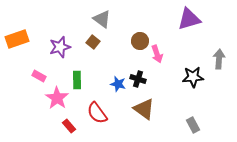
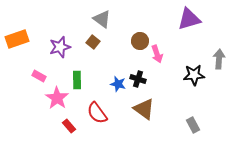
black star: moved 1 px right, 2 px up
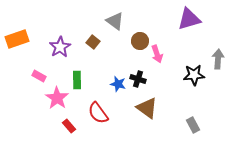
gray triangle: moved 13 px right, 2 px down
purple star: rotated 15 degrees counterclockwise
gray arrow: moved 1 px left
brown triangle: moved 3 px right, 1 px up
red semicircle: moved 1 px right
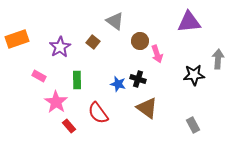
purple triangle: moved 3 px down; rotated 10 degrees clockwise
pink star: moved 1 px left, 4 px down
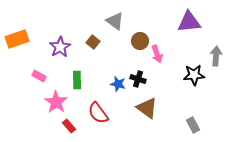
gray arrow: moved 2 px left, 3 px up
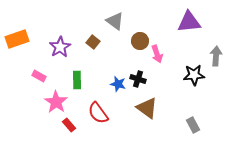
red rectangle: moved 1 px up
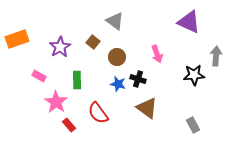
purple triangle: rotated 30 degrees clockwise
brown circle: moved 23 px left, 16 px down
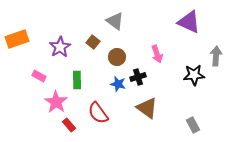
black cross: moved 2 px up; rotated 35 degrees counterclockwise
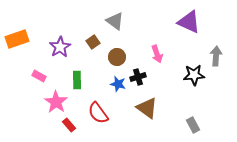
brown square: rotated 16 degrees clockwise
